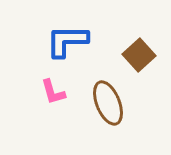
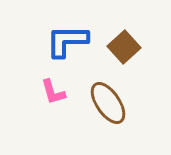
brown square: moved 15 px left, 8 px up
brown ellipse: rotated 12 degrees counterclockwise
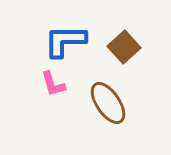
blue L-shape: moved 2 px left
pink L-shape: moved 8 px up
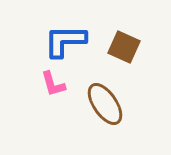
brown square: rotated 24 degrees counterclockwise
brown ellipse: moved 3 px left, 1 px down
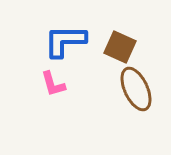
brown square: moved 4 px left
brown ellipse: moved 31 px right, 15 px up; rotated 9 degrees clockwise
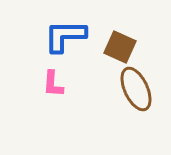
blue L-shape: moved 5 px up
pink L-shape: rotated 20 degrees clockwise
